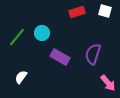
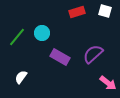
purple semicircle: rotated 30 degrees clockwise
pink arrow: rotated 12 degrees counterclockwise
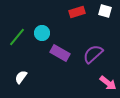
purple rectangle: moved 4 px up
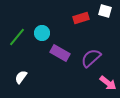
red rectangle: moved 4 px right, 6 px down
purple semicircle: moved 2 px left, 4 px down
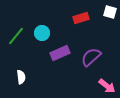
white square: moved 5 px right, 1 px down
green line: moved 1 px left, 1 px up
purple rectangle: rotated 54 degrees counterclockwise
purple semicircle: moved 1 px up
white semicircle: rotated 136 degrees clockwise
pink arrow: moved 1 px left, 3 px down
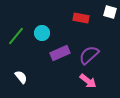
red rectangle: rotated 28 degrees clockwise
purple semicircle: moved 2 px left, 2 px up
white semicircle: rotated 32 degrees counterclockwise
pink arrow: moved 19 px left, 5 px up
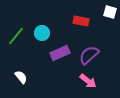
red rectangle: moved 3 px down
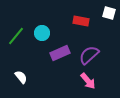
white square: moved 1 px left, 1 px down
pink arrow: rotated 12 degrees clockwise
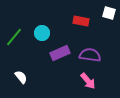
green line: moved 2 px left, 1 px down
purple semicircle: moved 1 px right; rotated 50 degrees clockwise
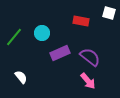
purple semicircle: moved 2 px down; rotated 30 degrees clockwise
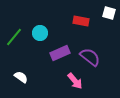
cyan circle: moved 2 px left
white semicircle: rotated 16 degrees counterclockwise
pink arrow: moved 13 px left
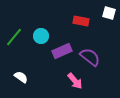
cyan circle: moved 1 px right, 3 px down
purple rectangle: moved 2 px right, 2 px up
